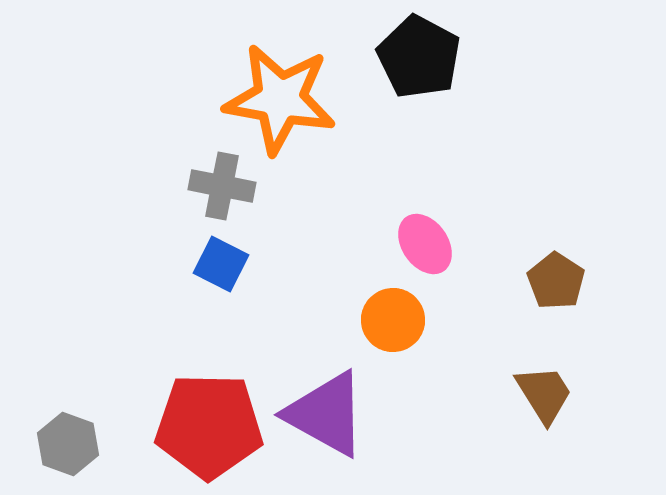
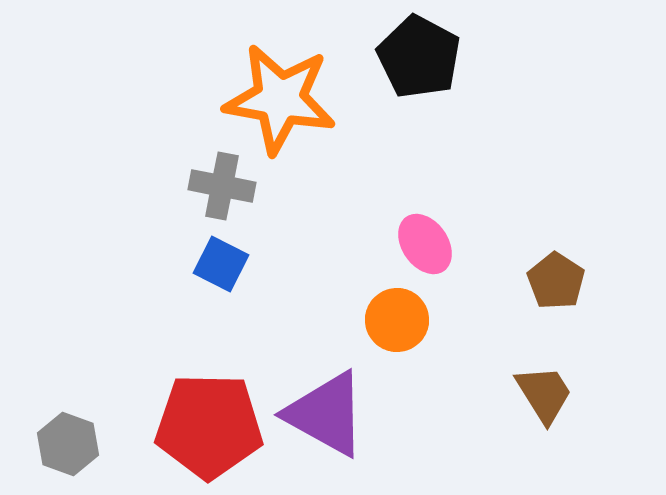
orange circle: moved 4 px right
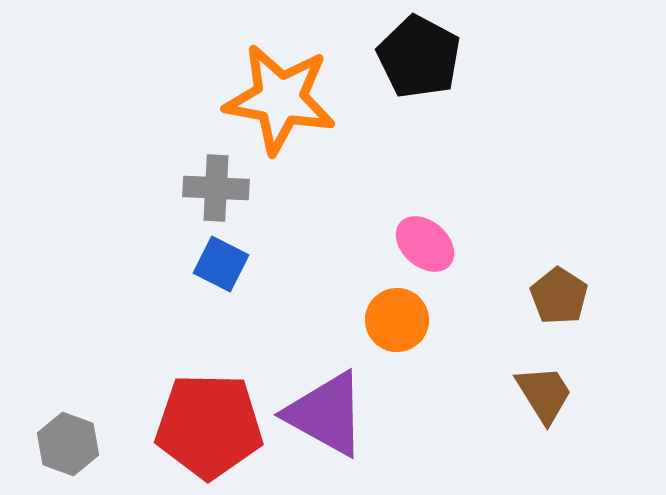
gray cross: moved 6 px left, 2 px down; rotated 8 degrees counterclockwise
pink ellipse: rotated 14 degrees counterclockwise
brown pentagon: moved 3 px right, 15 px down
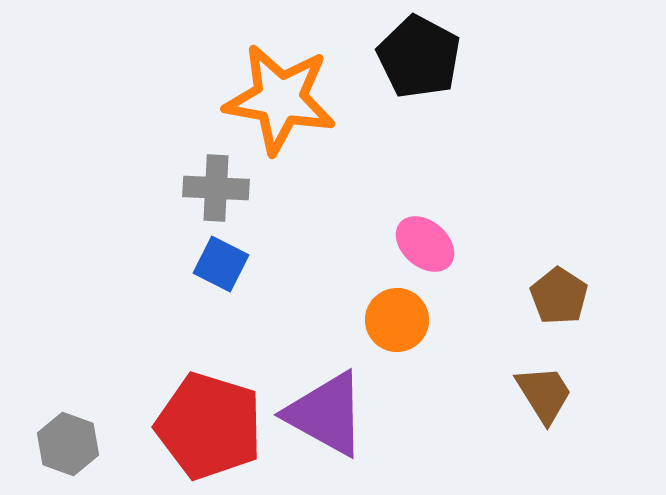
red pentagon: rotated 16 degrees clockwise
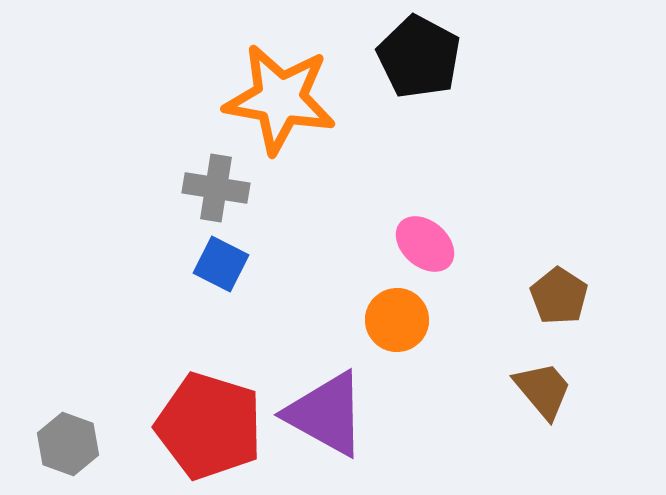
gray cross: rotated 6 degrees clockwise
brown trapezoid: moved 1 px left, 4 px up; rotated 8 degrees counterclockwise
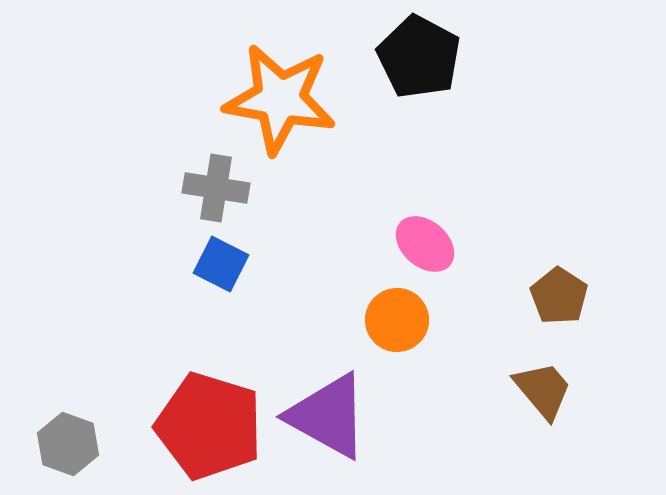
purple triangle: moved 2 px right, 2 px down
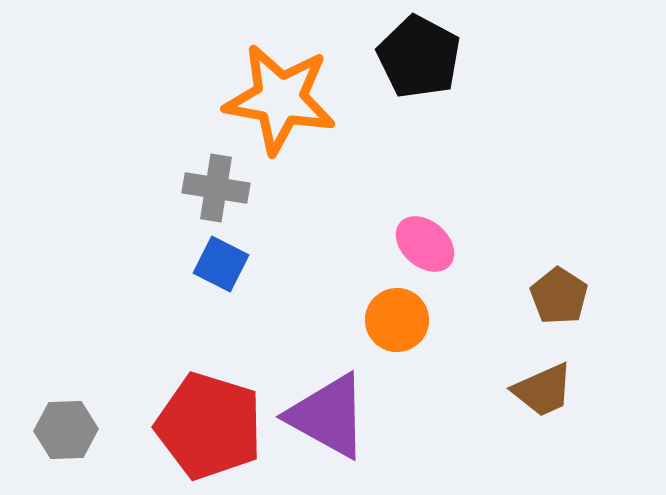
brown trapezoid: rotated 106 degrees clockwise
gray hexagon: moved 2 px left, 14 px up; rotated 22 degrees counterclockwise
